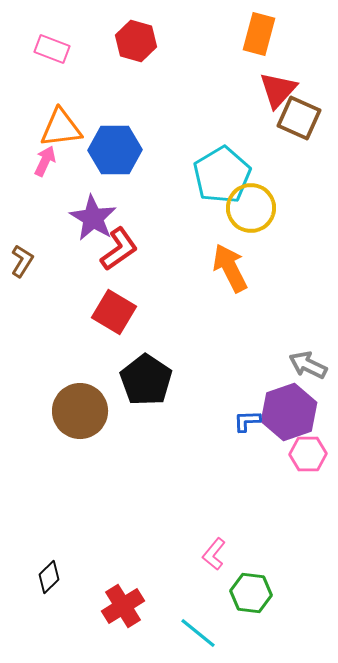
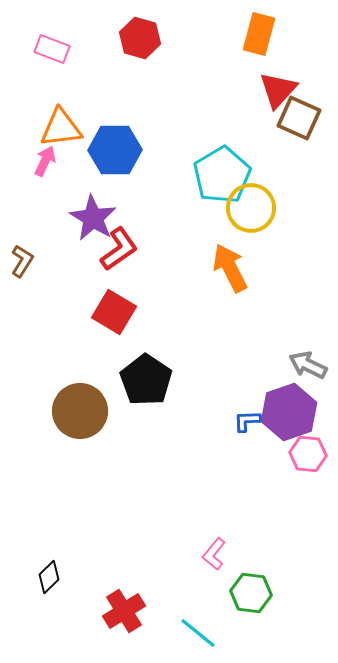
red hexagon: moved 4 px right, 3 px up
pink hexagon: rotated 6 degrees clockwise
red cross: moved 1 px right, 5 px down
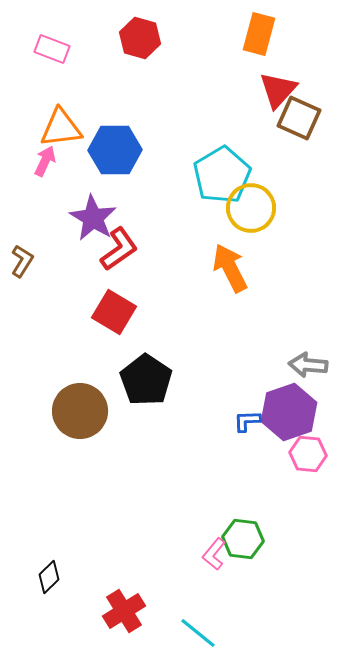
gray arrow: rotated 21 degrees counterclockwise
green hexagon: moved 8 px left, 54 px up
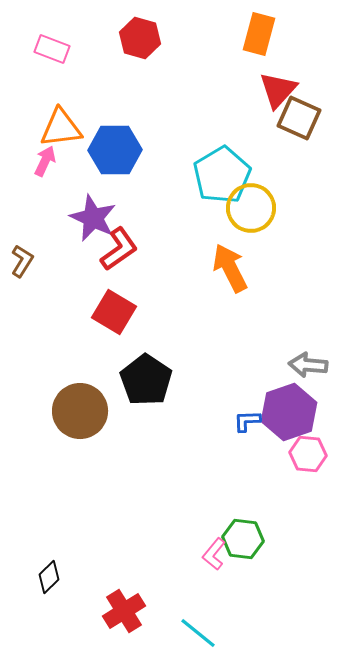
purple star: rotated 6 degrees counterclockwise
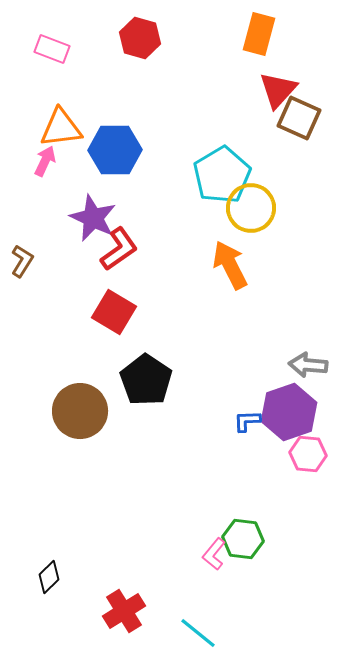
orange arrow: moved 3 px up
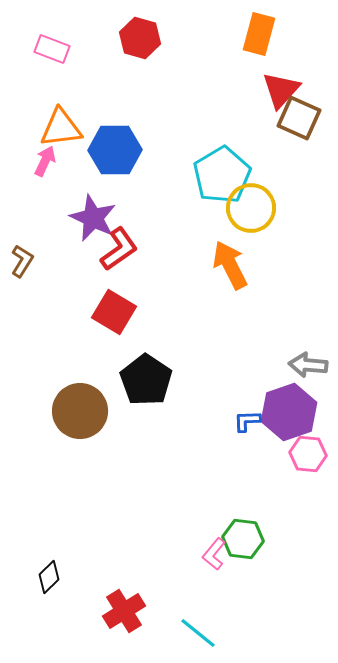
red triangle: moved 3 px right
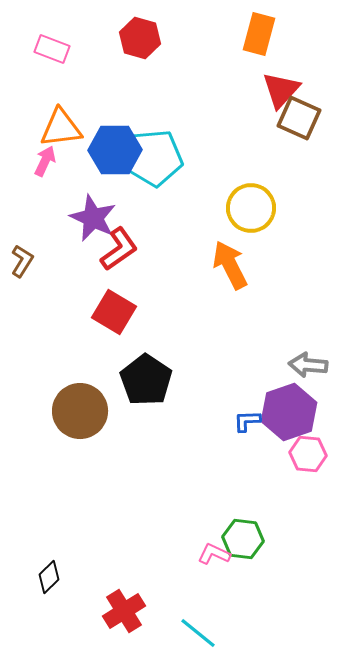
cyan pentagon: moved 68 px left, 17 px up; rotated 26 degrees clockwise
pink L-shape: rotated 76 degrees clockwise
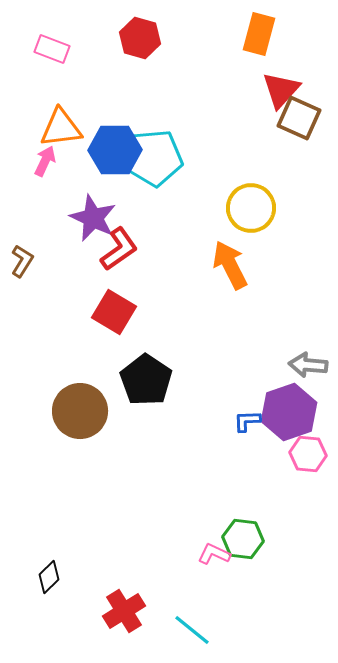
cyan line: moved 6 px left, 3 px up
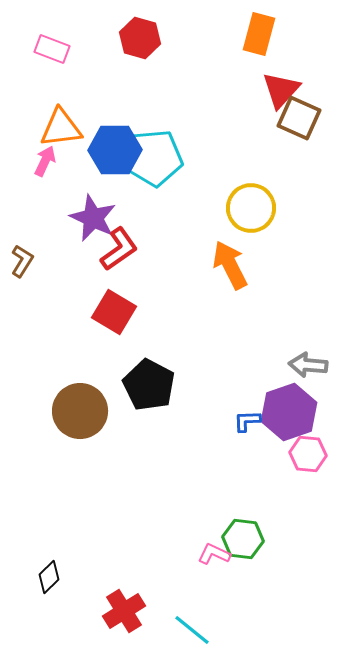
black pentagon: moved 3 px right, 5 px down; rotated 6 degrees counterclockwise
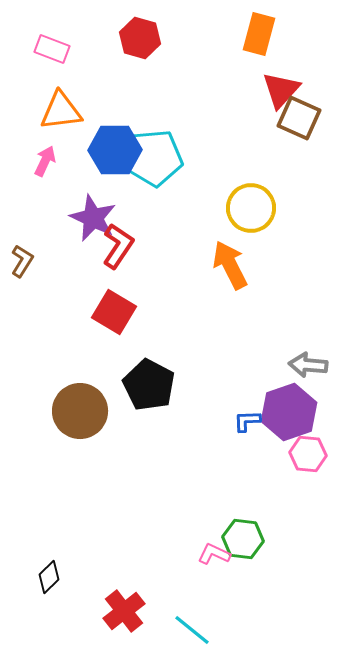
orange triangle: moved 17 px up
red L-shape: moved 1 px left, 3 px up; rotated 21 degrees counterclockwise
red cross: rotated 6 degrees counterclockwise
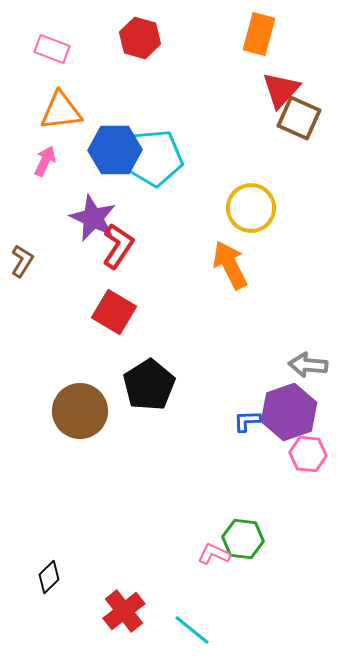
black pentagon: rotated 12 degrees clockwise
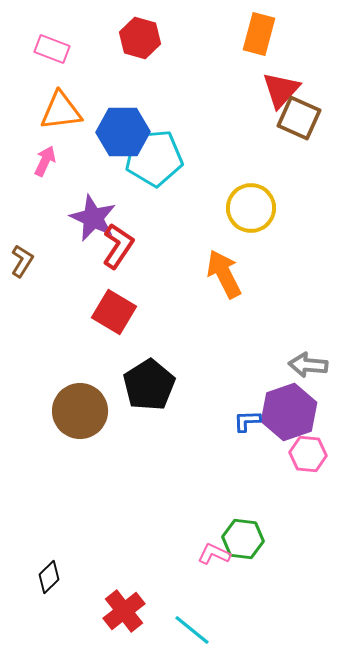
blue hexagon: moved 8 px right, 18 px up
orange arrow: moved 6 px left, 9 px down
